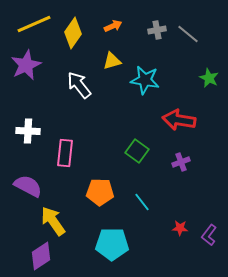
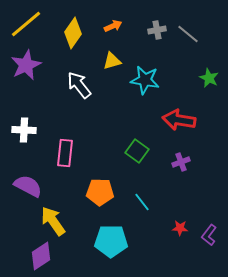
yellow line: moved 8 px left; rotated 16 degrees counterclockwise
white cross: moved 4 px left, 1 px up
cyan pentagon: moved 1 px left, 3 px up
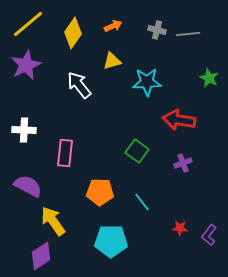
yellow line: moved 2 px right
gray cross: rotated 24 degrees clockwise
gray line: rotated 45 degrees counterclockwise
cyan star: moved 2 px right, 2 px down; rotated 12 degrees counterclockwise
purple cross: moved 2 px right, 1 px down
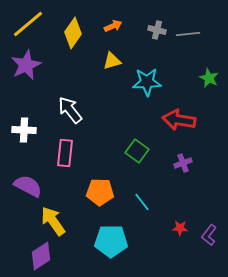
white arrow: moved 9 px left, 25 px down
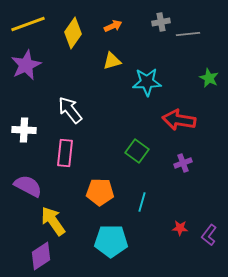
yellow line: rotated 20 degrees clockwise
gray cross: moved 4 px right, 8 px up; rotated 24 degrees counterclockwise
cyan line: rotated 54 degrees clockwise
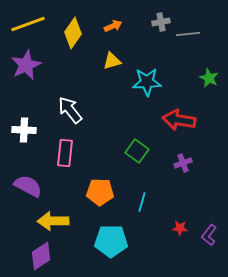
yellow arrow: rotated 56 degrees counterclockwise
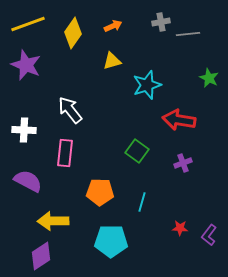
purple star: rotated 24 degrees counterclockwise
cyan star: moved 3 px down; rotated 16 degrees counterclockwise
purple semicircle: moved 5 px up
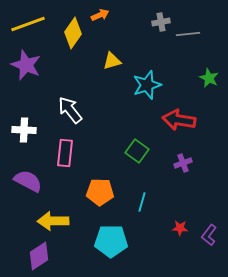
orange arrow: moved 13 px left, 11 px up
purple diamond: moved 2 px left
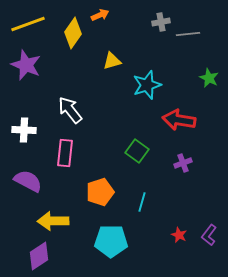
orange pentagon: rotated 20 degrees counterclockwise
red star: moved 1 px left, 7 px down; rotated 21 degrees clockwise
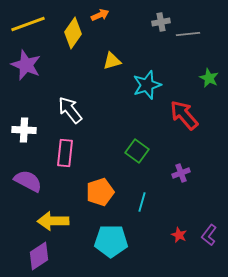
red arrow: moved 5 px right, 5 px up; rotated 40 degrees clockwise
purple cross: moved 2 px left, 10 px down
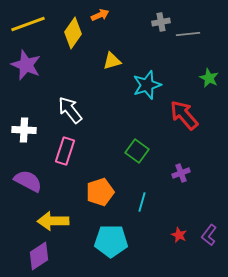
pink rectangle: moved 2 px up; rotated 12 degrees clockwise
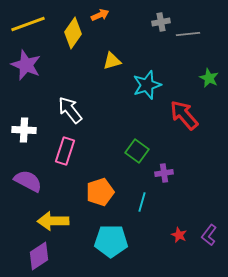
purple cross: moved 17 px left; rotated 12 degrees clockwise
